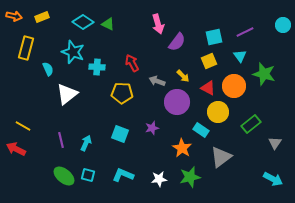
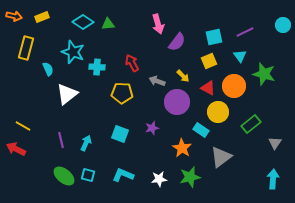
green triangle at (108, 24): rotated 32 degrees counterclockwise
cyan arrow at (273, 179): rotated 114 degrees counterclockwise
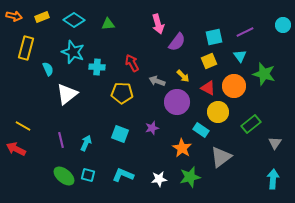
cyan diamond at (83, 22): moved 9 px left, 2 px up
